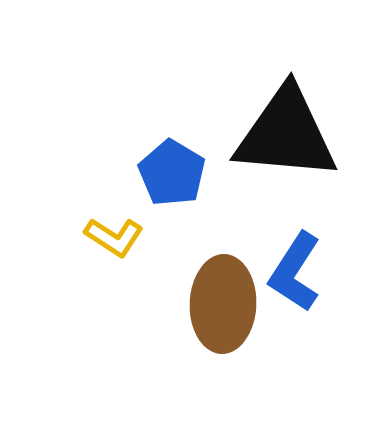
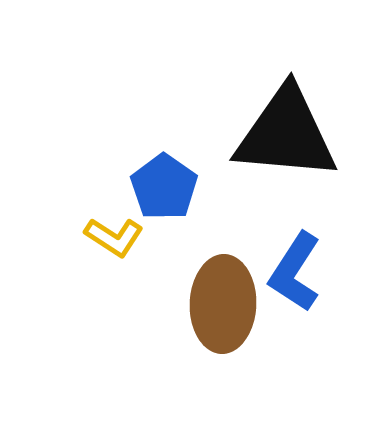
blue pentagon: moved 8 px left, 14 px down; rotated 4 degrees clockwise
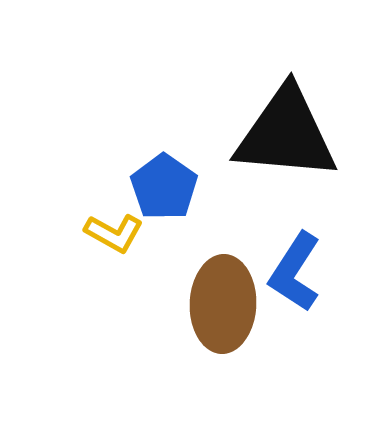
yellow L-shape: moved 4 px up; rotated 4 degrees counterclockwise
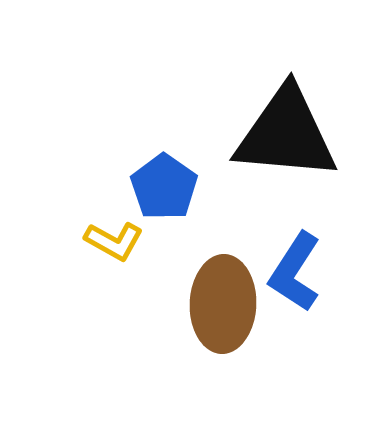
yellow L-shape: moved 8 px down
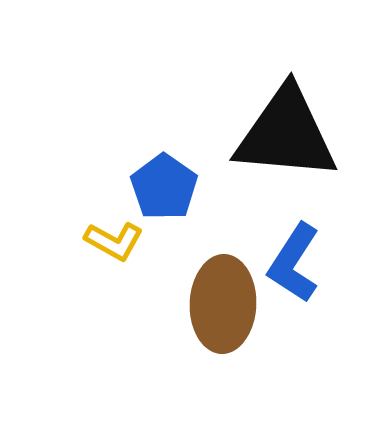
blue L-shape: moved 1 px left, 9 px up
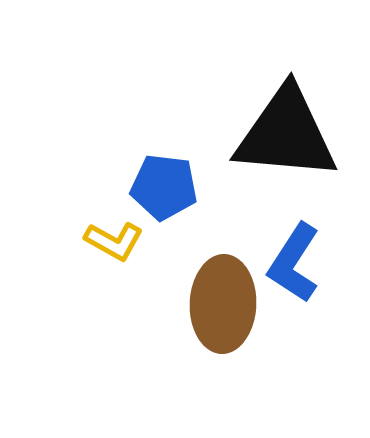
blue pentagon: rotated 28 degrees counterclockwise
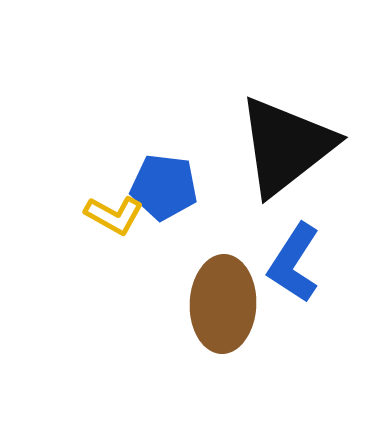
black triangle: moved 12 px down; rotated 43 degrees counterclockwise
yellow L-shape: moved 26 px up
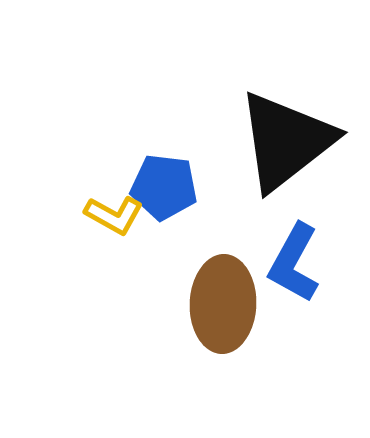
black triangle: moved 5 px up
blue L-shape: rotated 4 degrees counterclockwise
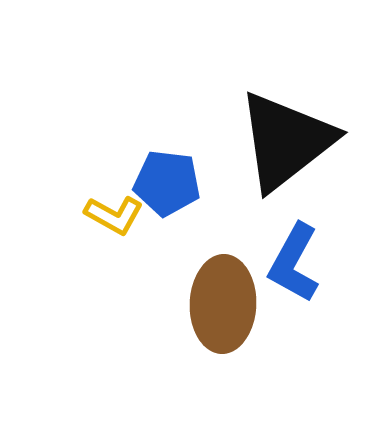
blue pentagon: moved 3 px right, 4 px up
